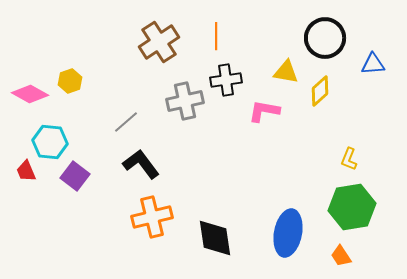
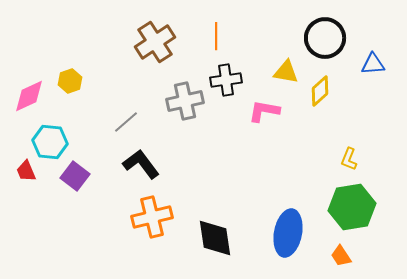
brown cross: moved 4 px left
pink diamond: moved 1 px left, 2 px down; rotated 54 degrees counterclockwise
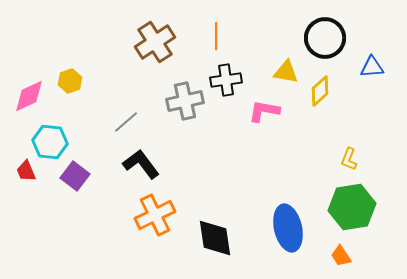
blue triangle: moved 1 px left, 3 px down
orange cross: moved 3 px right, 2 px up; rotated 12 degrees counterclockwise
blue ellipse: moved 5 px up; rotated 24 degrees counterclockwise
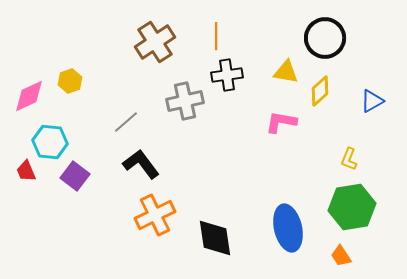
blue triangle: moved 34 px down; rotated 25 degrees counterclockwise
black cross: moved 1 px right, 5 px up
pink L-shape: moved 17 px right, 11 px down
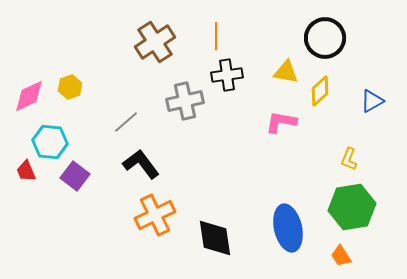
yellow hexagon: moved 6 px down
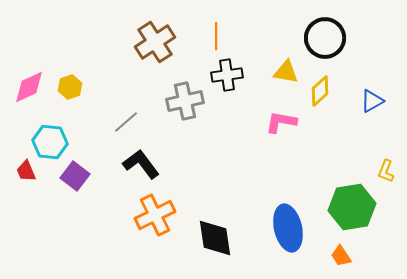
pink diamond: moved 9 px up
yellow L-shape: moved 37 px right, 12 px down
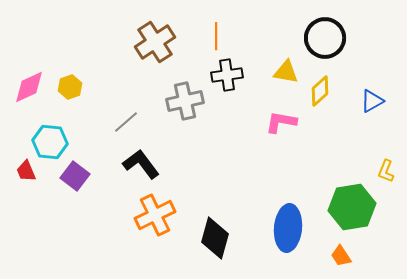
blue ellipse: rotated 18 degrees clockwise
black diamond: rotated 24 degrees clockwise
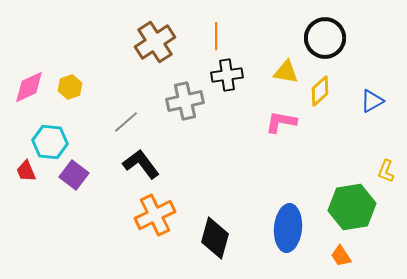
purple square: moved 1 px left, 1 px up
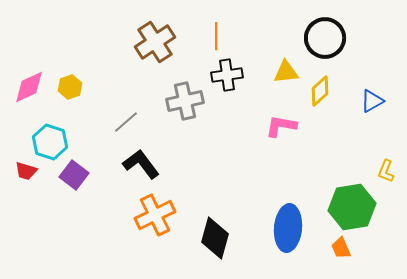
yellow triangle: rotated 16 degrees counterclockwise
pink L-shape: moved 4 px down
cyan hexagon: rotated 12 degrees clockwise
red trapezoid: rotated 50 degrees counterclockwise
orange trapezoid: moved 8 px up; rotated 10 degrees clockwise
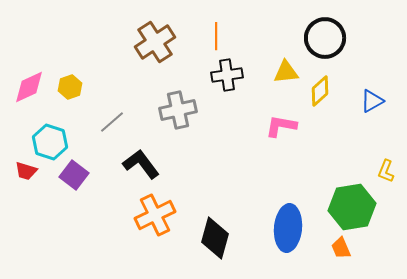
gray cross: moved 7 px left, 9 px down
gray line: moved 14 px left
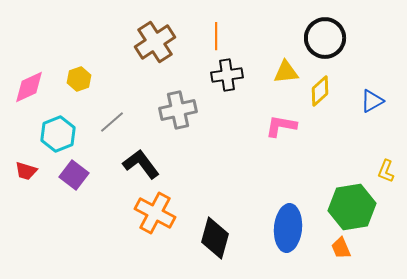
yellow hexagon: moved 9 px right, 8 px up
cyan hexagon: moved 8 px right, 8 px up; rotated 20 degrees clockwise
orange cross: moved 2 px up; rotated 36 degrees counterclockwise
